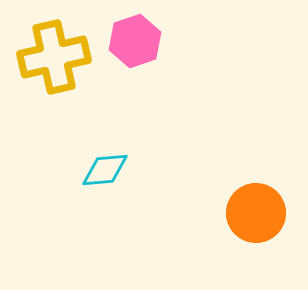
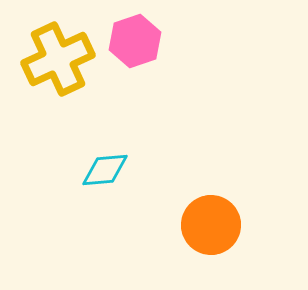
yellow cross: moved 4 px right, 2 px down; rotated 12 degrees counterclockwise
orange circle: moved 45 px left, 12 px down
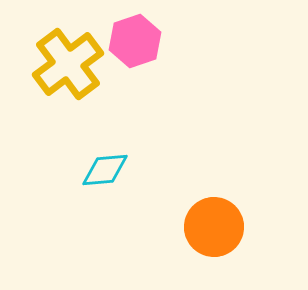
yellow cross: moved 10 px right, 5 px down; rotated 12 degrees counterclockwise
orange circle: moved 3 px right, 2 px down
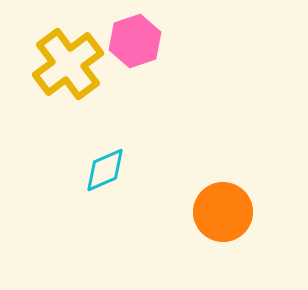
cyan diamond: rotated 18 degrees counterclockwise
orange circle: moved 9 px right, 15 px up
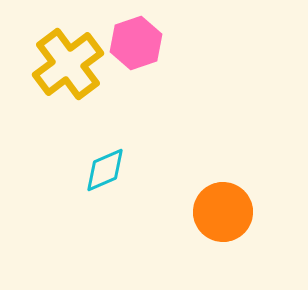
pink hexagon: moved 1 px right, 2 px down
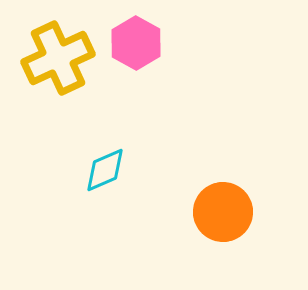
pink hexagon: rotated 12 degrees counterclockwise
yellow cross: moved 10 px left, 6 px up; rotated 12 degrees clockwise
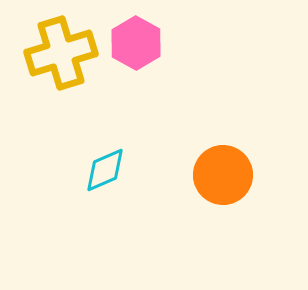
yellow cross: moved 3 px right, 5 px up; rotated 8 degrees clockwise
orange circle: moved 37 px up
